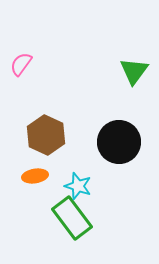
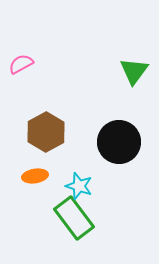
pink semicircle: rotated 25 degrees clockwise
brown hexagon: moved 3 px up; rotated 6 degrees clockwise
cyan star: moved 1 px right
green rectangle: moved 2 px right
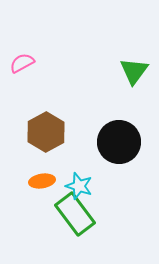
pink semicircle: moved 1 px right, 1 px up
orange ellipse: moved 7 px right, 5 px down
green rectangle: moved 1 px right, 4 px up
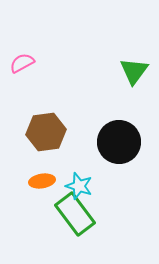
brown hexagon: rotated 21 degrees clockwise
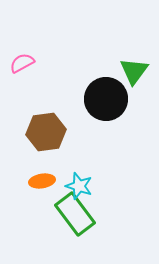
black circle: moved 13 px left, 43 px up
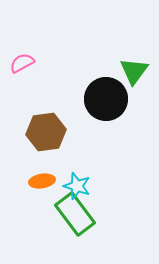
cyan star: moved 2 px left
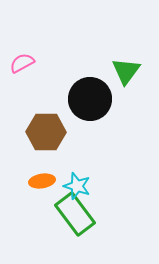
green triangle: moved 8 px left
black circle: moved 16 px left
brown hexagon: rotated 9 degrees clockwise
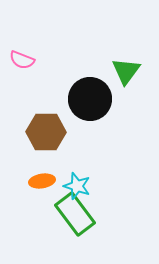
pink semicircle: moved 3 px up; rotated 130 degrees counterclockwise
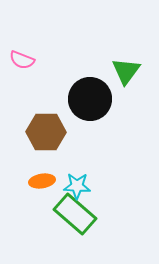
cyan star: rotated 16 degrees counterclockwise
green rectangle: rotated 12 degrees counterclockwise
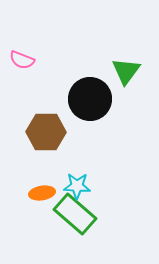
orange ellipse: moved 12 px down
